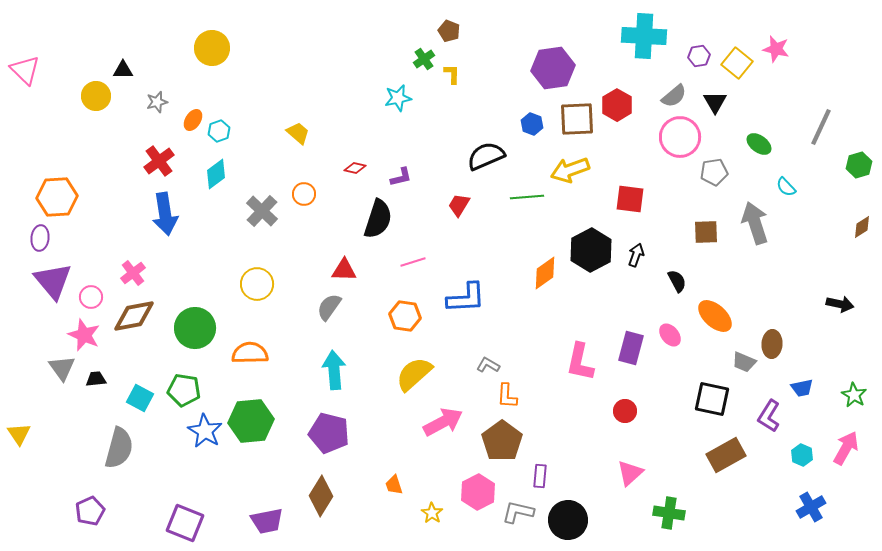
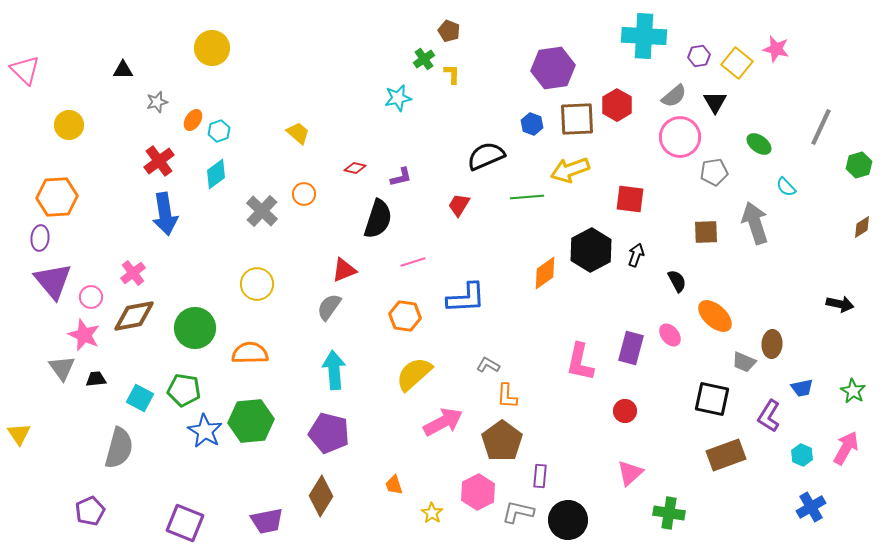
yellow circle at (96, 96): moved 27 px left, 29 px down
red triangle at (344, 270): rotated 24 degrees counterclockwise
green star at (854, 395): moved 1 px left, 4 px up
brown rectangle at (726, 455): rotated 9 degrees clockwise
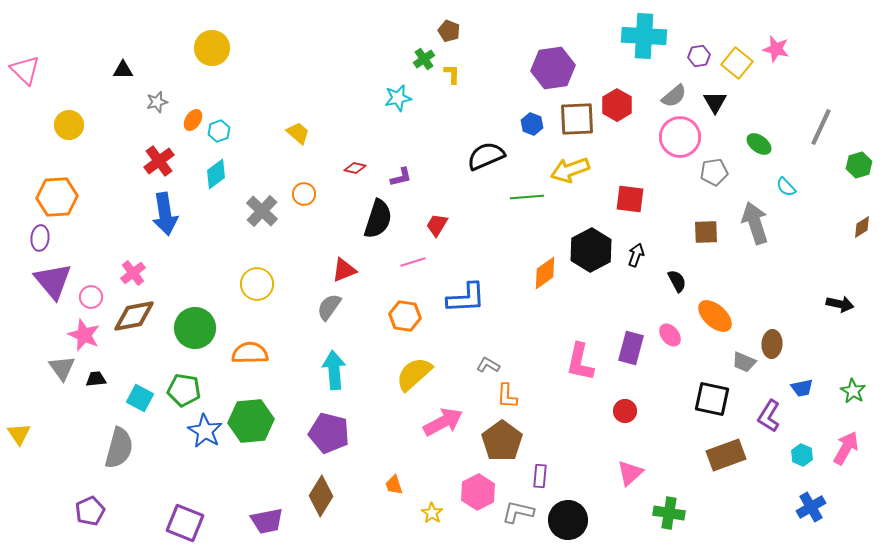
red trapezoid at (459, 205): moved 22 px left, 20 px down
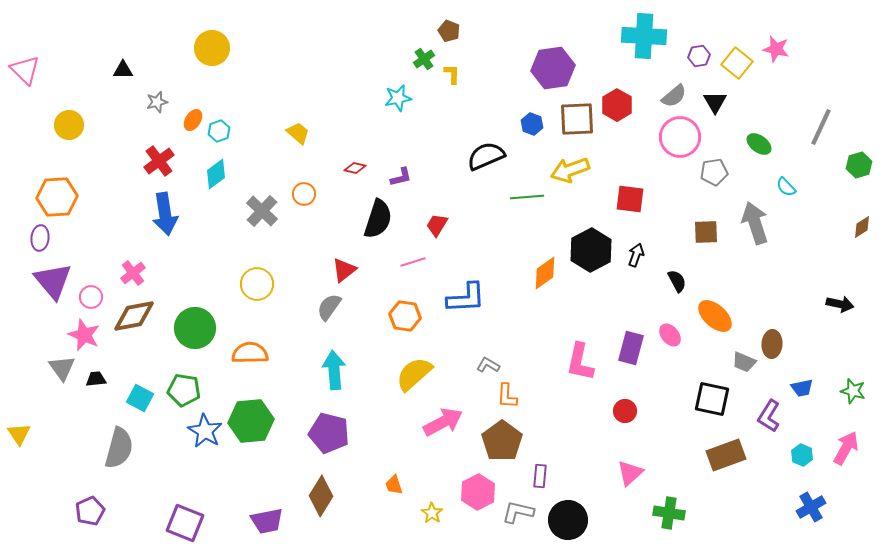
red triangle at (344, 270): rotated 16 degrees counterclockwise
green star at (853, 391): rotated 15 degrees counterclockwise
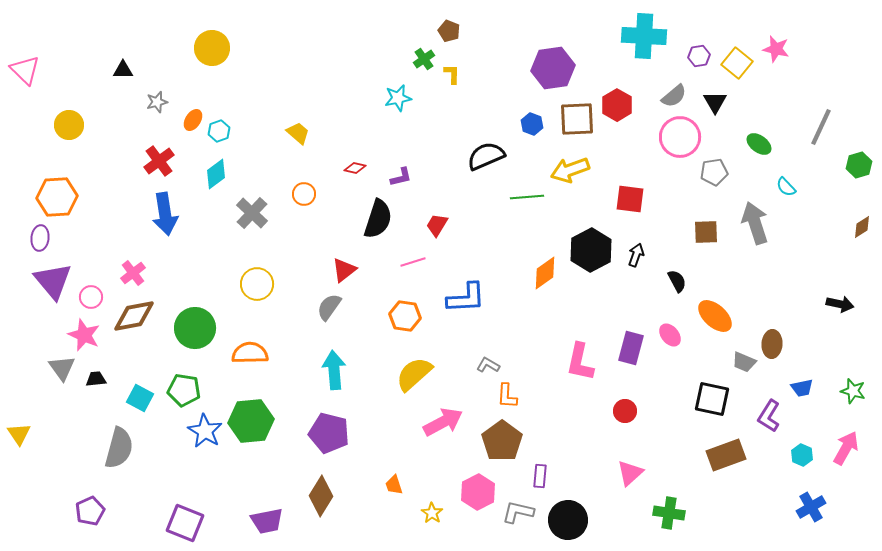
gray cross at (262, 211): moved 10 px left, 2 px down
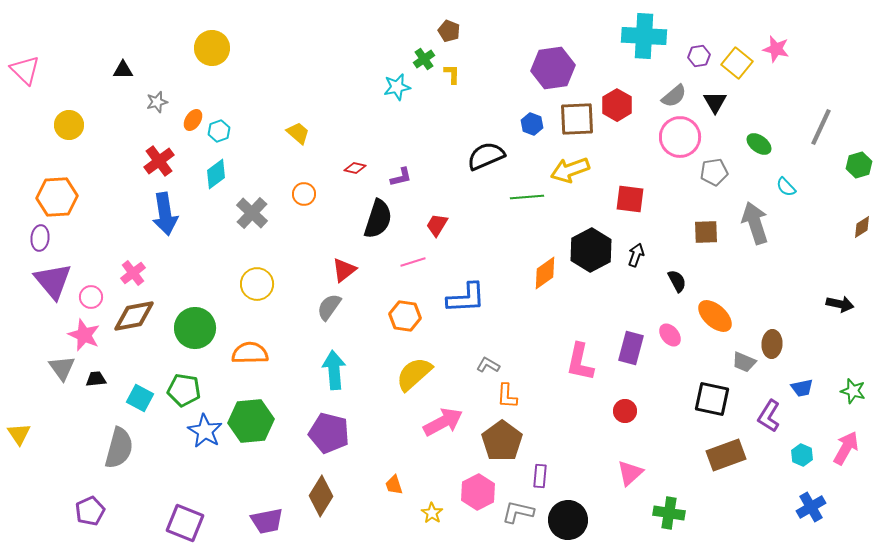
cyan star at (398, 98): moved 1 px left, 11 px up
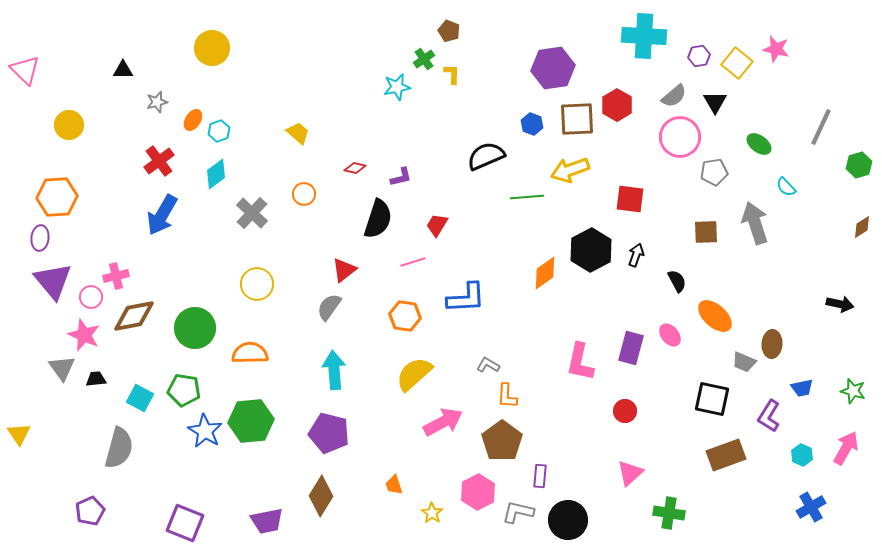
blue arrow at (165, 214): moved 3 px left, 1 px down; rotated 39 degrees clockwise
pink cross at (133, 273): moved 17 px left, 3 px down; rotated 25 degrees clockwise
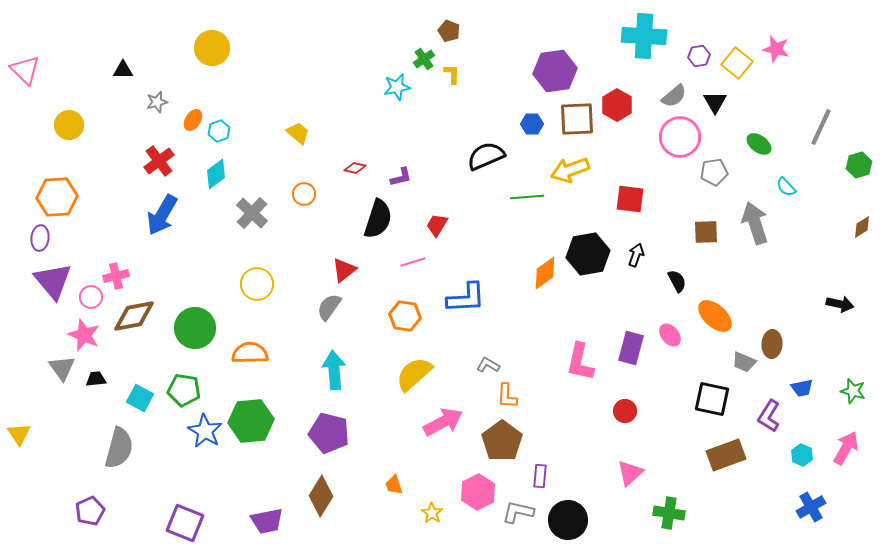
purple hexagon at (553, 68): moved 2 px right, 3 px down
blue hexagon at (532, 124): rotated 20 degrees counterclockwise
black hexagon at (591, 250): moved 3 px left, 4 px down; rotated 18 degrees clockwise
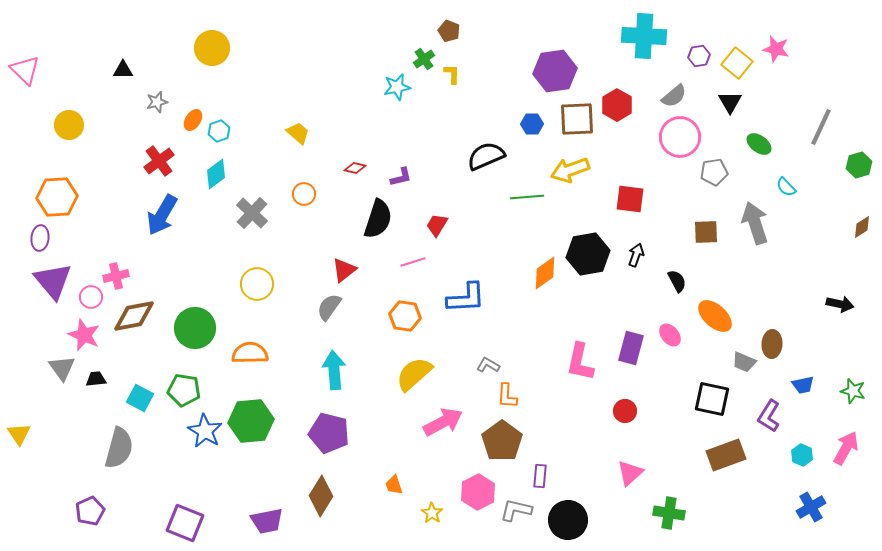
black triangle at (715, 102): moved 15 px right
blue trapezoid at (802, 388): moved 1 px right, 3 px up
gray L-shape at (518, 512): moved 2 px left, 2 px up
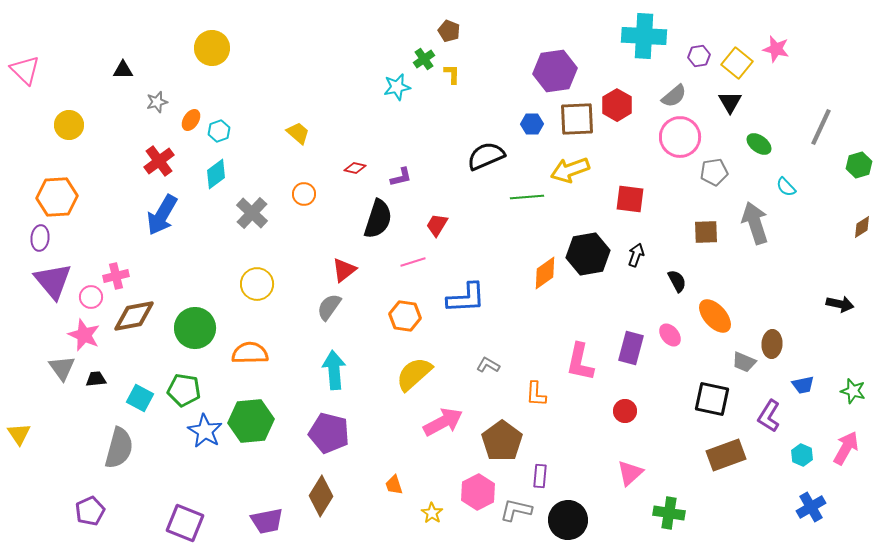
orange ellipse at (193, 120): moved 2 px left
orange ellipse at (715, 316): rotated 6 degrees clockwise
orange L-shape at (507, 396): moved 29 px right, 2 px up
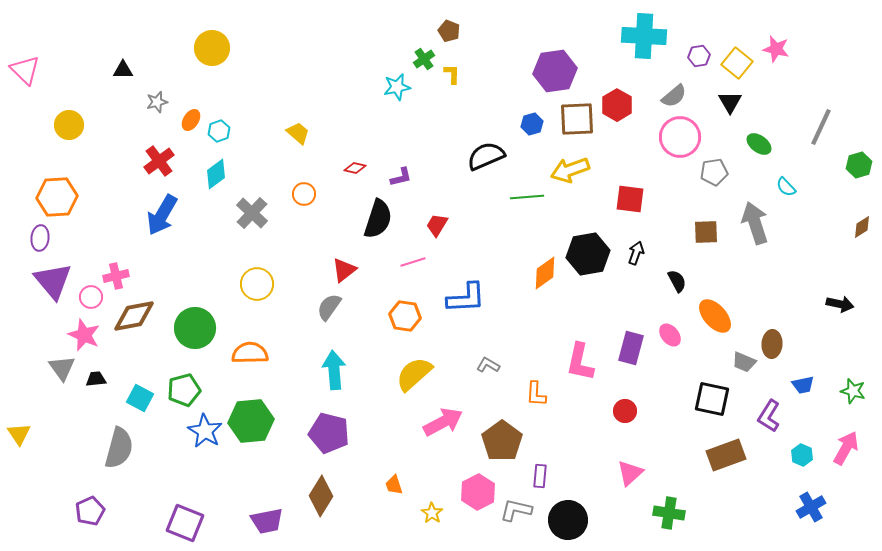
blue hexagon at (532, 124): rotated 15 degrees counterclockwise
black arrow at (636, 255): moved 2 px up
green pentagon at (184, 390): rotated 24 degrees counterclockwise
